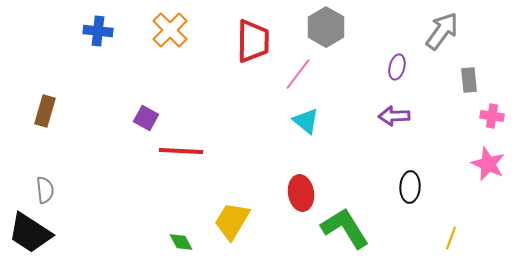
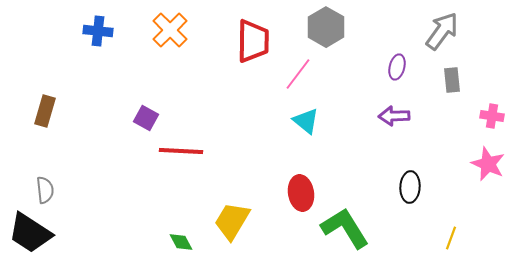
gray rectangle: moved 17 px left
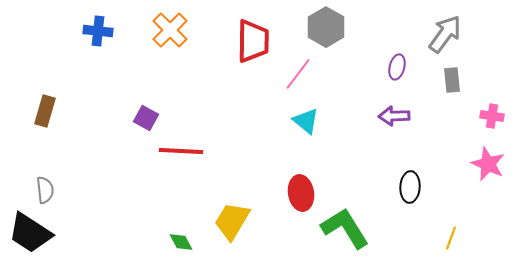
gray arrow: moved 3 px right, 3 px down
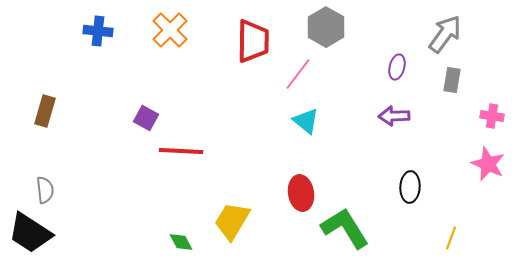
gray rectangle: rotated 15 degrees clockwise
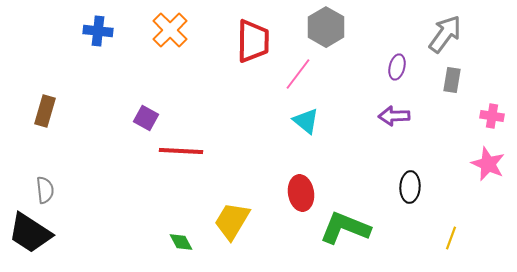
green L-shape: rotated 36 degrees counterclockwise
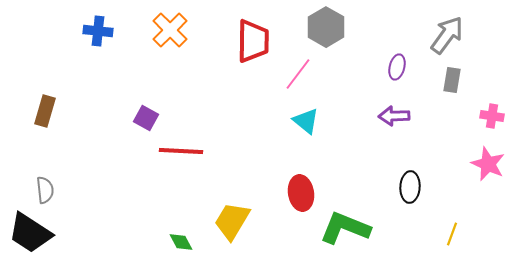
gray arrow: moved 2 px right, 1 px down
yellow line: moved 1 px right, 4 px up
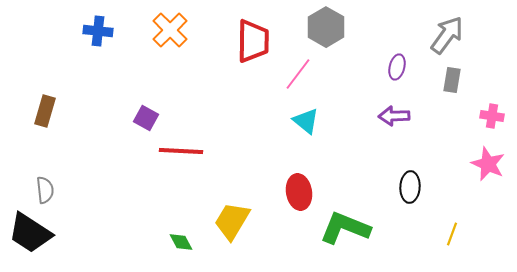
red ellipse: moved 2 px left, 1 px up
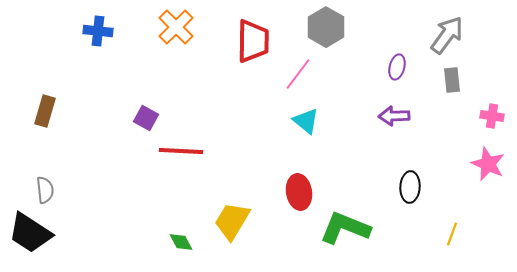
orange cross: moved 6 px right, 3 px up
gray rectangle: rotated 15 degrees counterclockwise
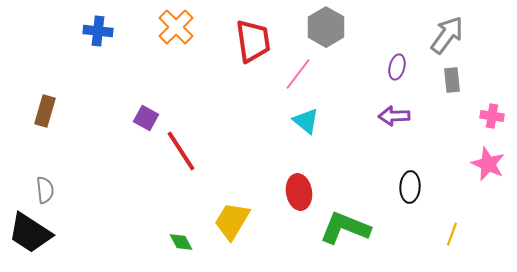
red trapezoid: rotated 9 degrees counterclockwise
red line: rotated 54 degrees clockwise
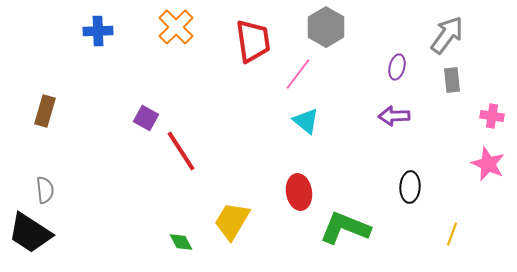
blue cross: rotated 8 degrees counterclockwise
